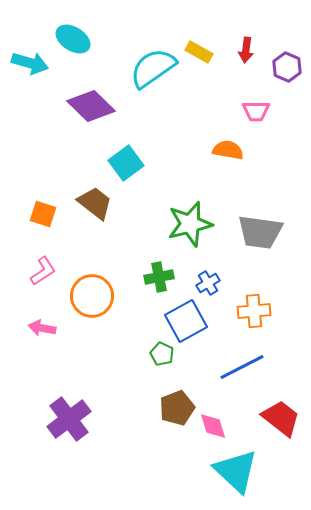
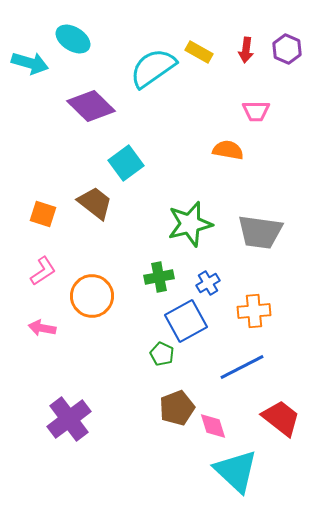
purple hexagon: moved 18 px up
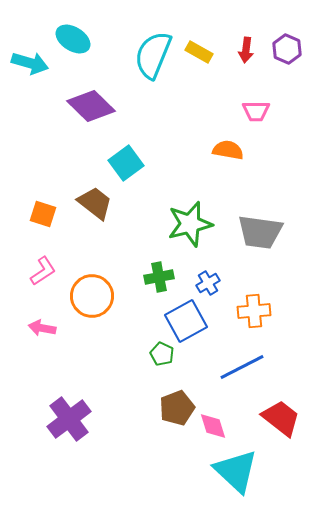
cyan semicircle: moved 13 px up; rotated 33 degrees counterclockwise
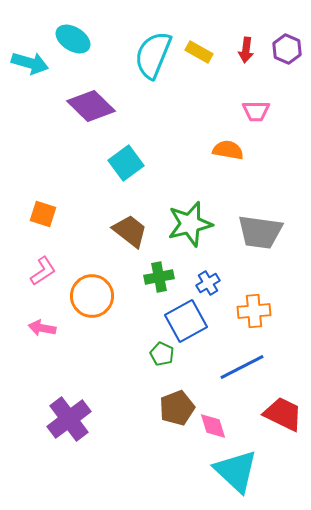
brown trapezoid: moved 35 px right, 28 px down
red trapezoid: moved 2 px right, 4 px up; rotated 12 degrees counterclockwise
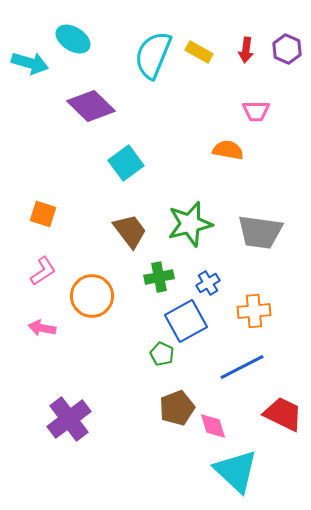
brown trapezoid: rotated 15 degrees clockwise
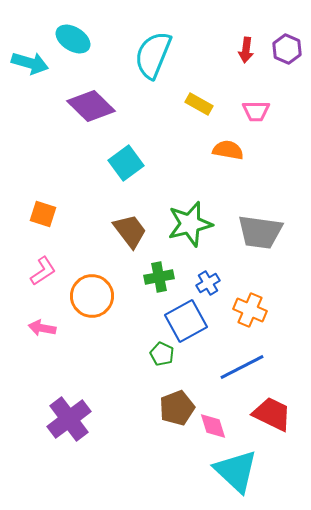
yellow rectangle: moved 52 px down
orange cross: moved 4 px left, 1 px up; rotated 28 degrees clockwise
red trapezoid: moved 11 px left
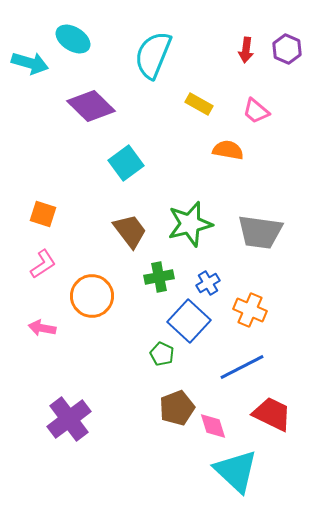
pink trapezoid: rotated 40 degrees clockwise
pink L-shape: moved 7 px up
blue square: moved 3 px right; rotated 18 degrees counterclockwise
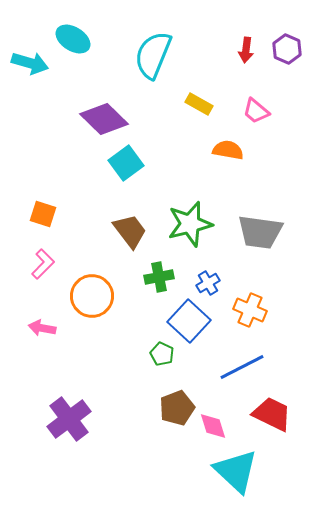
purple diamond: moved 13 px right, 13 px down
pink L-shape: rotated 12 degrees counterclockwise
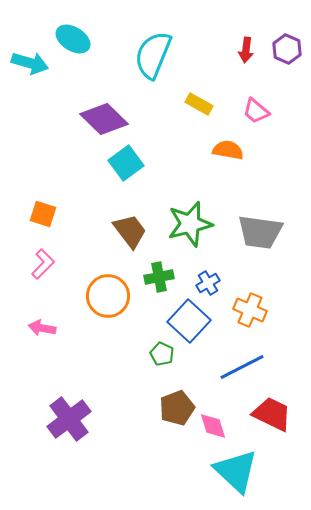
orange circle: moved 16 px right
